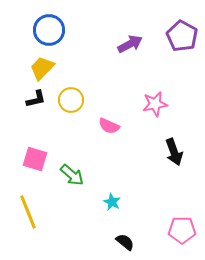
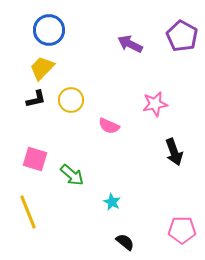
purple arrow: rotated 125 degrees counterclockwise
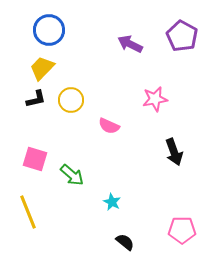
pink star: moved 5 px up
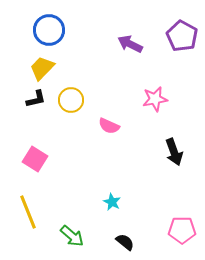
pink square: rotated 15 degrees clockwise
green arrow: moved 61 px down
